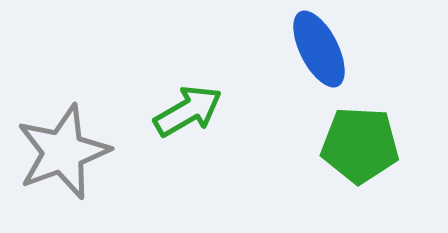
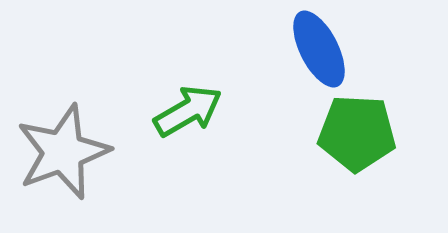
green pentagon: moved 3 px left, 12 px up
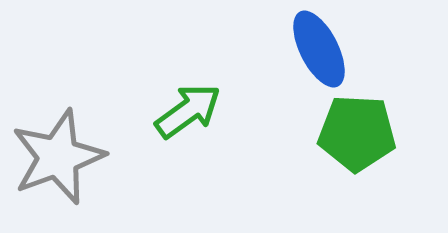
green arrow: rotated 6 degrees counterclockwise
gray star: moved 5 px left, 5 px down
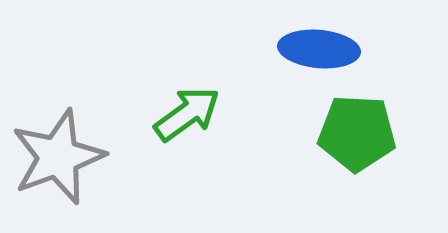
blue ellipse: rotated 58 degrees counterclockwise
green arrow: moved 1 px left, 3 px down
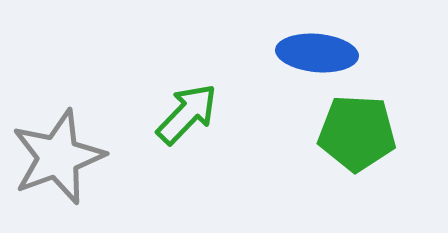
blue ellipse: moved 2 px left, 4 px down
green arrow: rotated 10 degrees counterclockwise
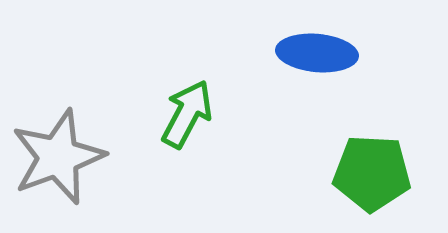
green arrow: rotated 16 degrees counterclockwise
green pentagon: moved 15 px right, 40 px down
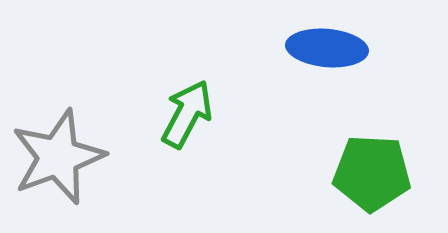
blue ellipse: moved 10 px right, 5 px up
